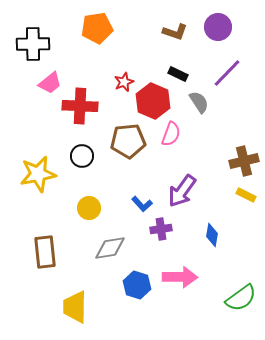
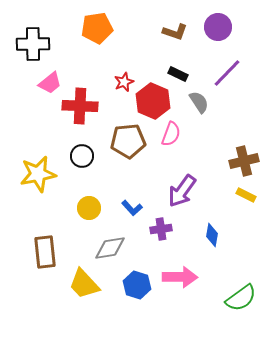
blue L-shape: moved 10 px left, 4 px down
yellow trapezoid: moved 9 px right, 23 px up; rotated 44 degrees counterclockwise
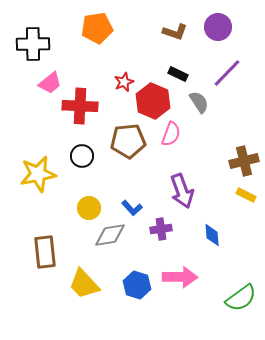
purple arrow: rotated 56 degrees counterclockwise
blue diamond: rotated 15 degrees counterclockwise
gray diamond: moved 13 px up
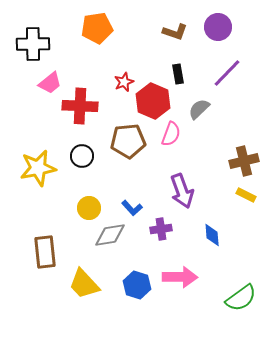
black rectangle: rotated 54 degrees clockwise
gray semicircle: moved 7 px down; rotated 100 degrees counterclockwise
yellow star: moved 6 px up
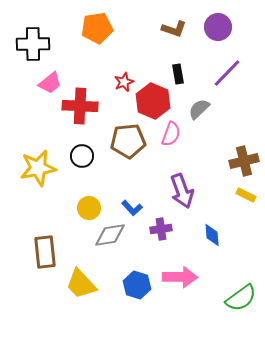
brown L-shape: moved 1 px left, 3 px up
yellow trapezoid: moved 3 px left
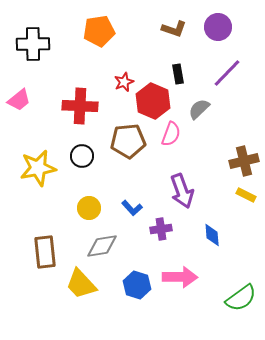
orange pentagon: moved 2 px right, 3 px down
pink trapezoid: moved 31 px left, 17 px down
gray diamond: moved 8 px left, 11 px down
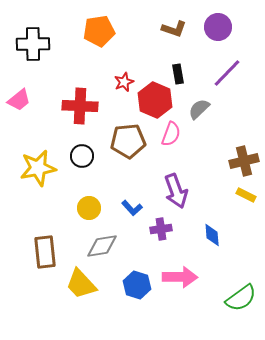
red hexagon: moved 2 px right, 1 px up
purple arrow: moved 6 px left
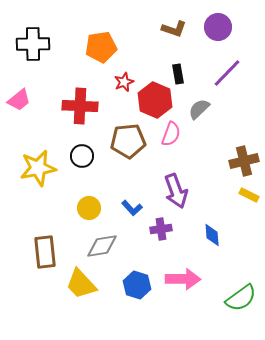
orange pentagon: moved 2 px right, 16 px down
yellow rectangle: moved 3 px right
pink arrow: moved 3 px right, 2 px down
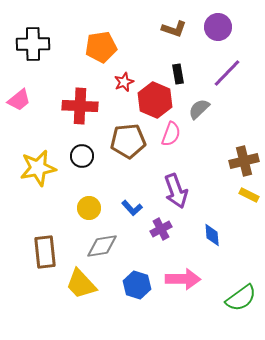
purple cross: rotated 20 degrees counterclockwise
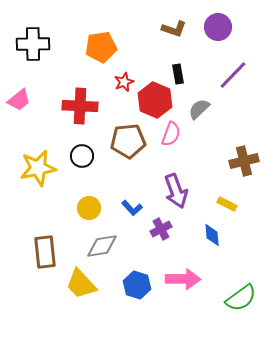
purple line: moved 6 px right, 2 px down
yellow rectangle: moved 22 px left, 9 px down
